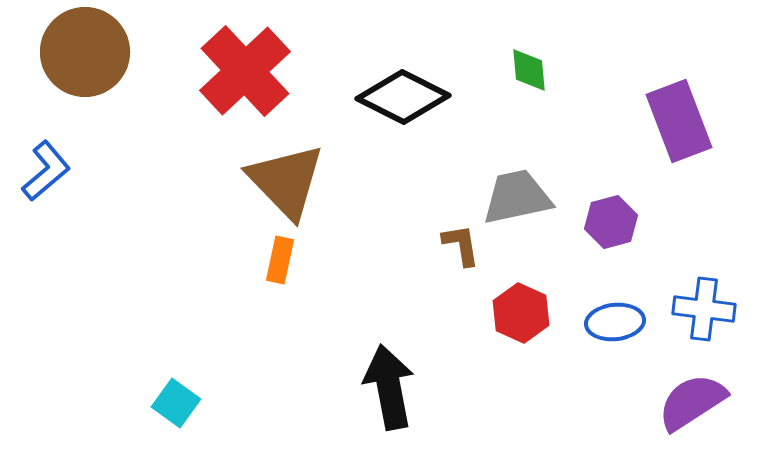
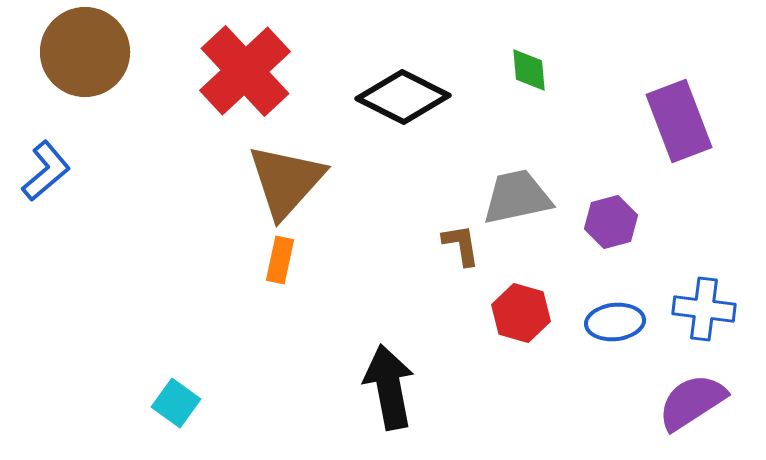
brown triangle: rotated 26 degrees clockwise
red hexagon: rotated 8 degrees counterclockwise
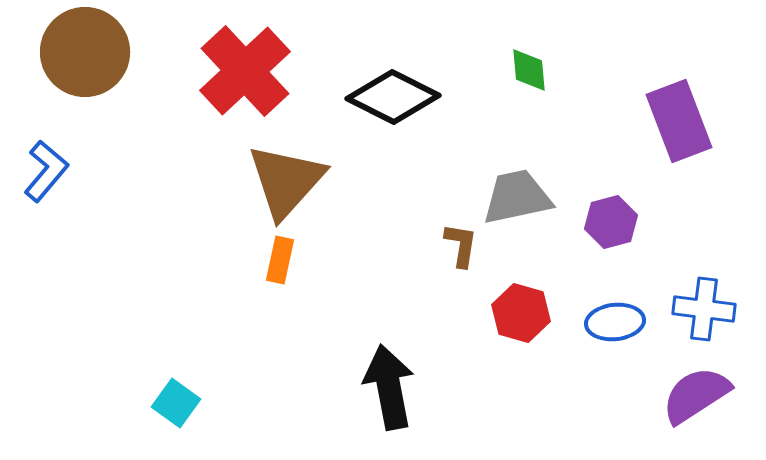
black diamond: moved 10 px left
blue L-shape: rotated 10 degrees counterclockwise
brown L-shape: rotated 18 degrees clockwise
purple semicircle: moved 4 px right, 7 px up
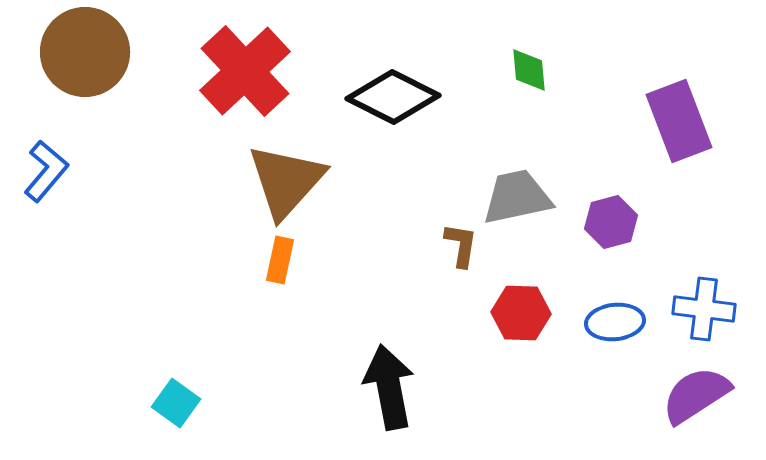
red hexagon: rotated 14 degrees counterclockwise
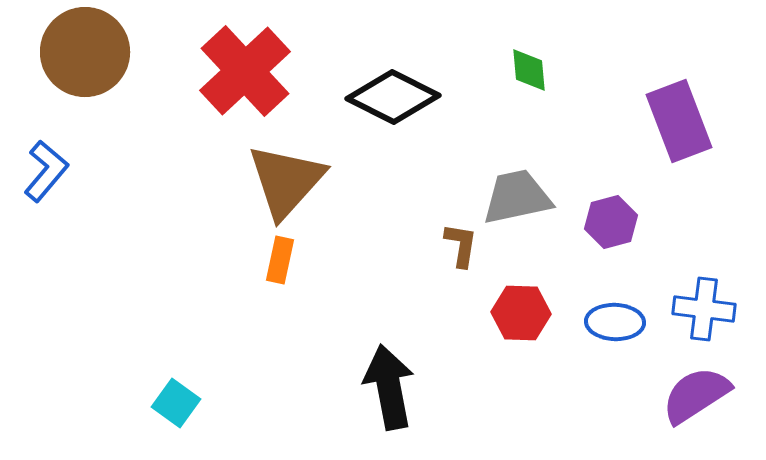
blue ellipse: rotated 8 degrees clockwise
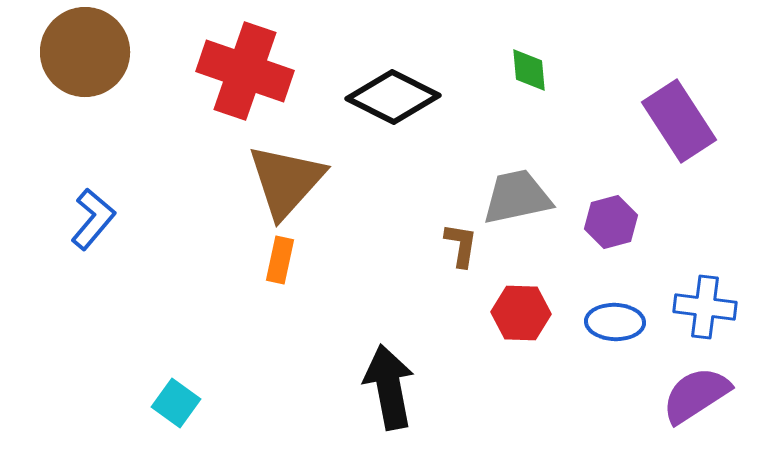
red cross: rotated 28 degrees counterclockwise
purple rectangle: rotated 12 degrees counterclockwise
blue L-shape: moved 47 px right, 48 px down
blue cross: moved 1 px right, 2 px up
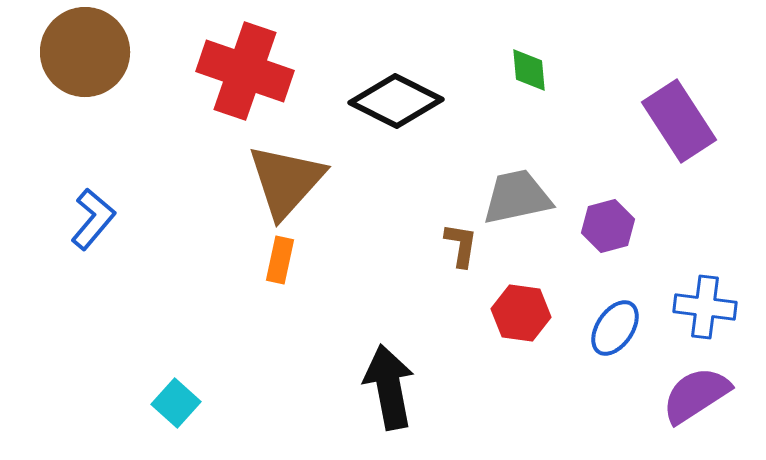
black diamond: moved 3 px right, 4 px down
purple hexagon: moved 3 px left, 4 px down
red hexagon: rotated 6 degrees clockwise
blue ellipse: moved 6 px down; rotated 58 degrees counterclockwise
cyan square: rotated 6 degrees clockwise
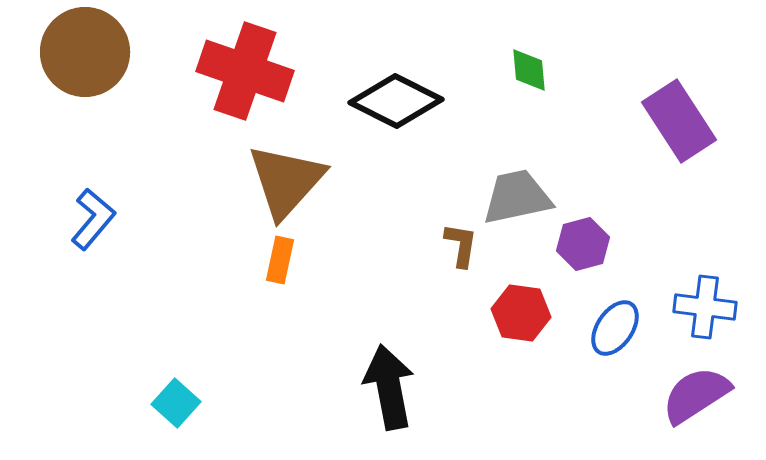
purple hexagon: moved 25 px left, 18 px down
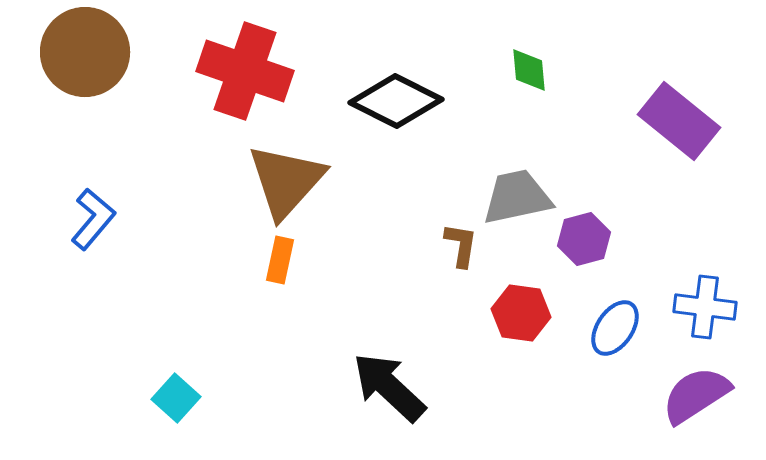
purple rectangle: rotated 18 degrees counterclockwise
purple hexagon: moved 1 px right, 5 px up
black arrow: rotated 36 degrees counterclockwise
cyan square: moved 5 px up
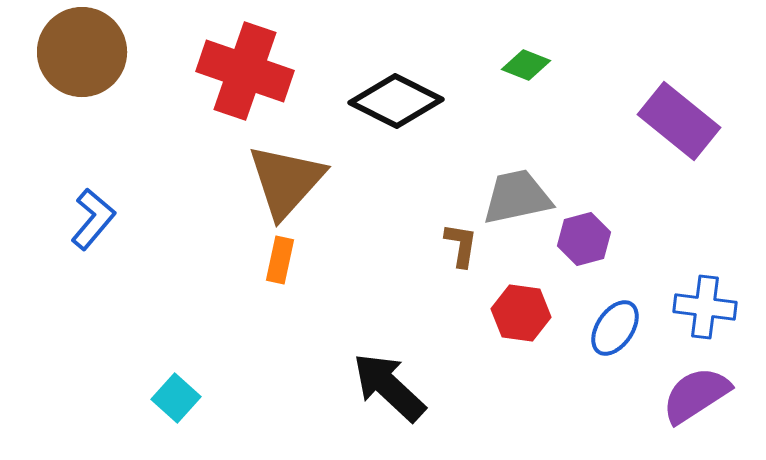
brown circle: moved 3 px left
green diamond: moved 3 px left, 5 px up; rotated 63 degrees counterclockwise
